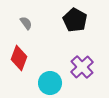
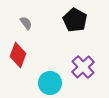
red diamond: moved 1 px left, 3 px up
purple cross: moved 1 px right
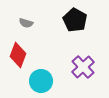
gray semicircle: rotated 144 degrees clockwise
cyan circle: moved 9 px left, 2 px up
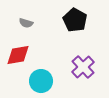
red diamond: rotated 60 degrees clockwise
